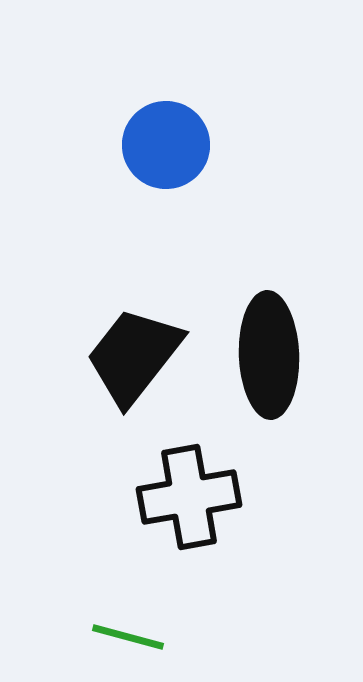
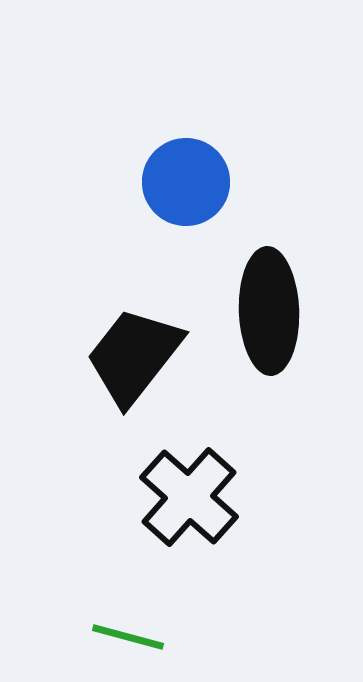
blue circle: moved 20 px right, 37 px down
black ellipse: moved 44 px up
black cross: rotated 38 degrees counterclockwise
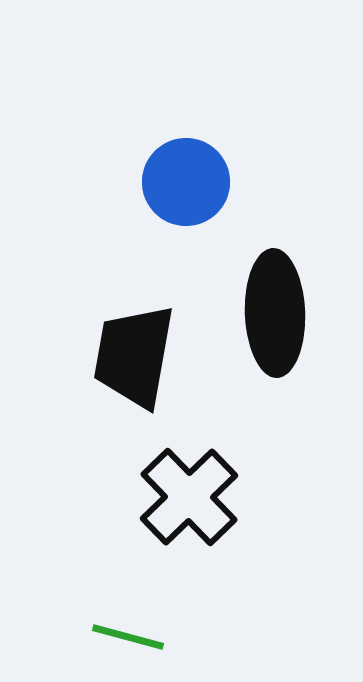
black ellipse: moved 6 px right, 2 px down
black trapezoid: rotated 28 degrees counterclockwise
black cross: rotated 4 degrees clockwise
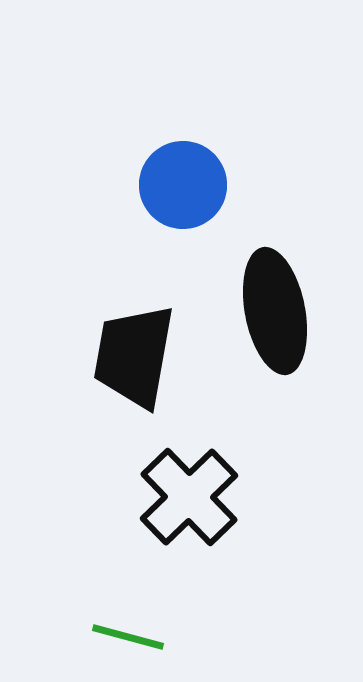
blue circle: moved 3 px left, 3 px down
black ellipse: moved 2 px up; rotated 9 degrees counterclockwise
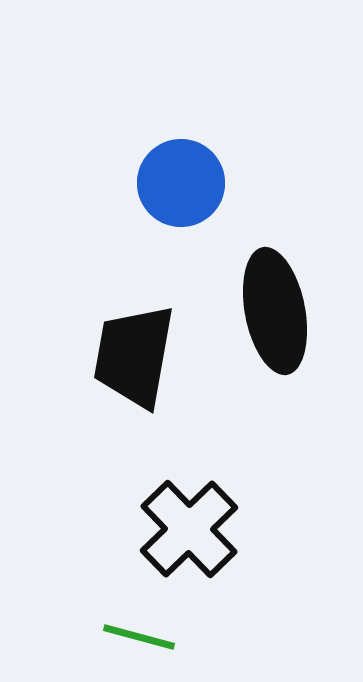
blue circle: moved 2 px left, 2 px up
black cross: moved 32 px down
green line: moved 11 px right
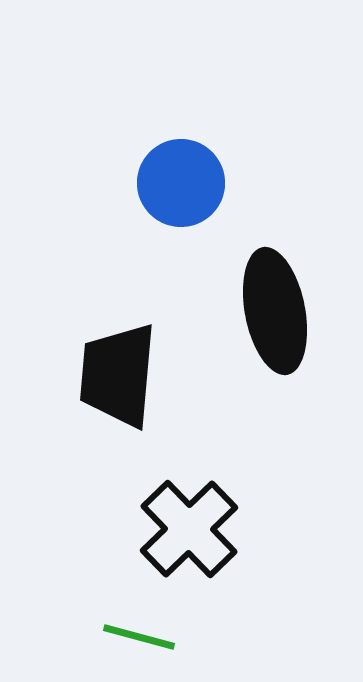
black trapezoid: moved 16 px left, 19 px down; rotated 5 degrees counterclockwise
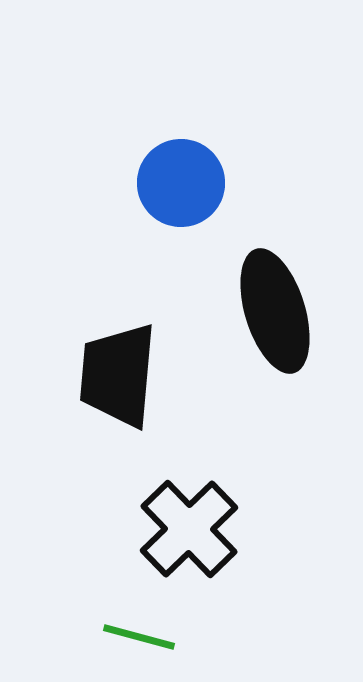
black ellipse: rotated 6 degrees counterclockwise
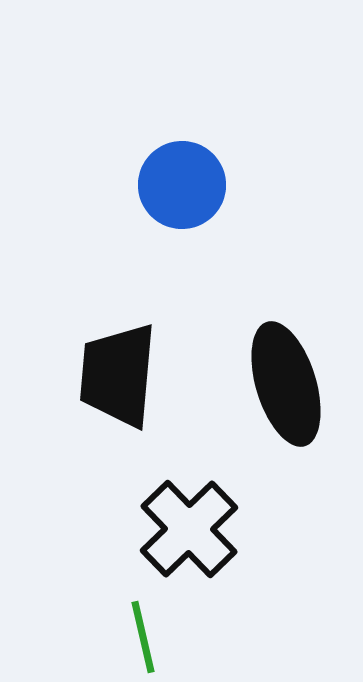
blue circle: moved 1 px right, 2 px down
black ellipse: moved 11 px right, 73 px down
green line: moved 4 px right; rotated 62 degrees clockwise
